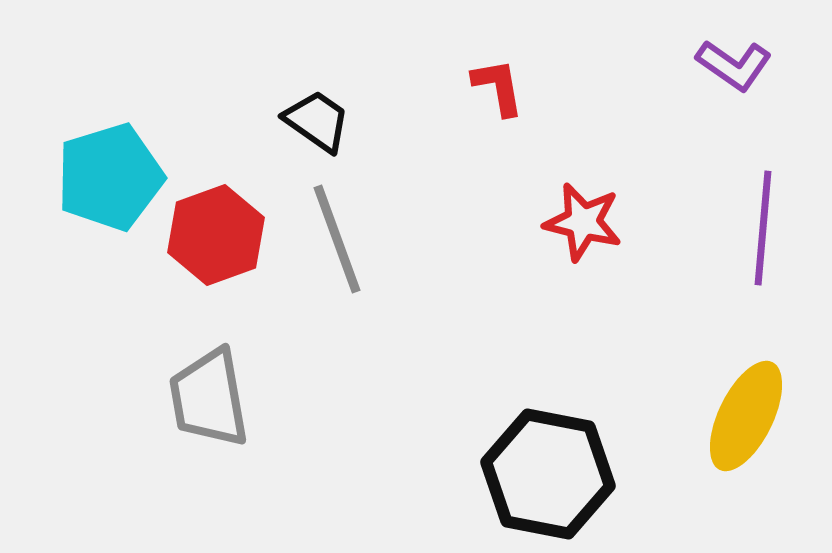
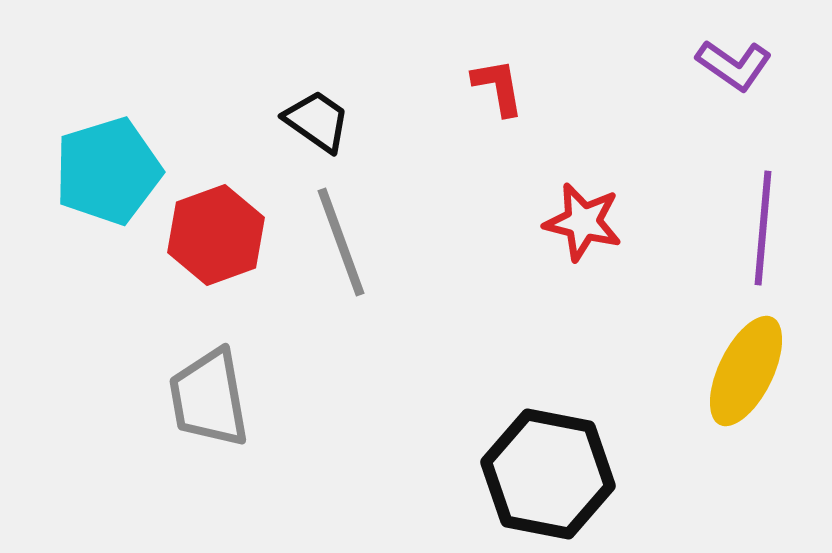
cyan pentagon: moved 2 px left, 6 px up
gray line: moved 4 px right, 3 px down
yellow ellipse: moved 45 px up
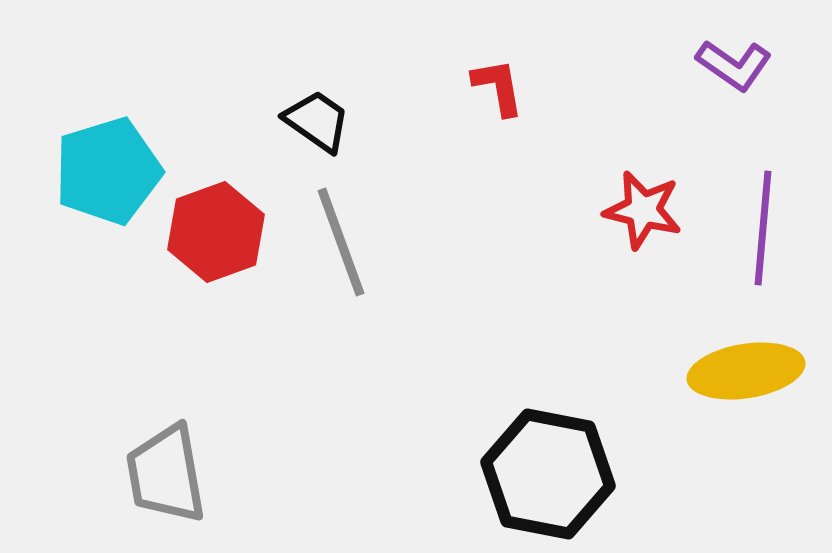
red star: moved 60 px right, 12 px up
red hexagon: moved 3 px up
yellow ellipse: rotated 55 degrees clockwise
gray trapezoid: moved 43 px left, 76 px down
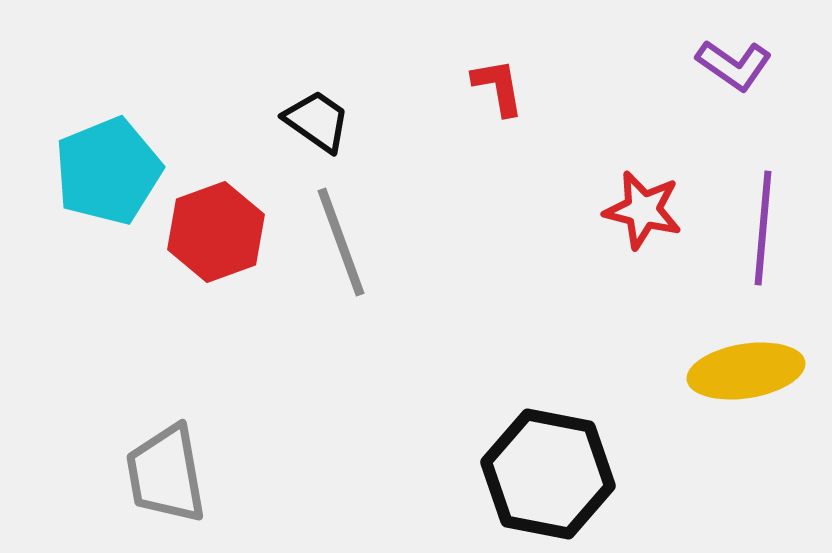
cyan pentagon: rotated 5 degrees counterclockwise
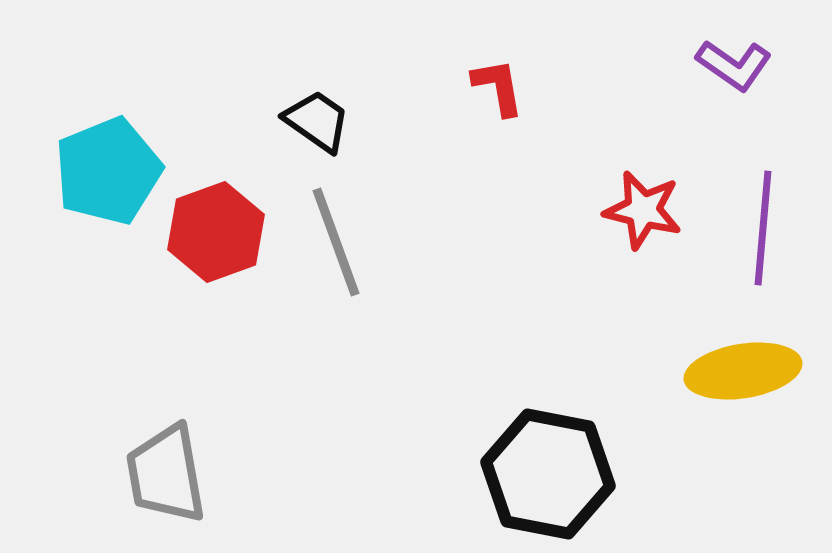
gray line: moved 5 px left
yellow ellipse: moved 3 px left
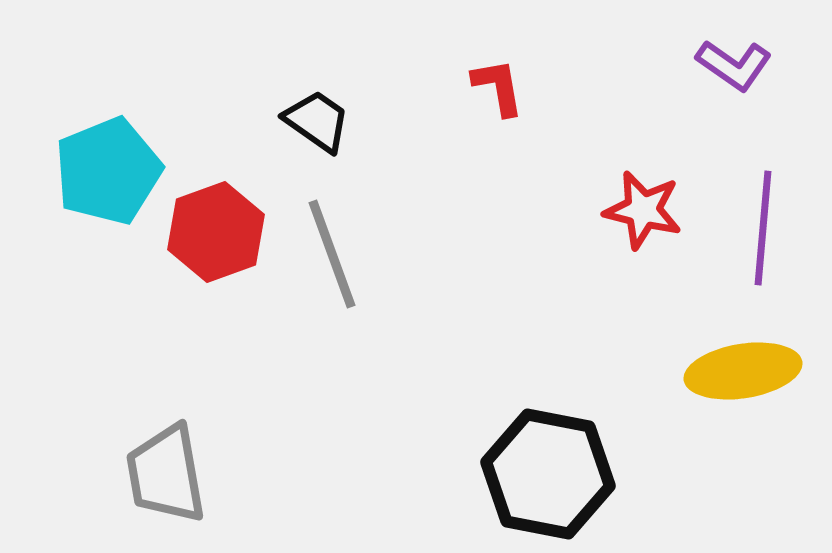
gray line: moved 4 px left, 12 px down
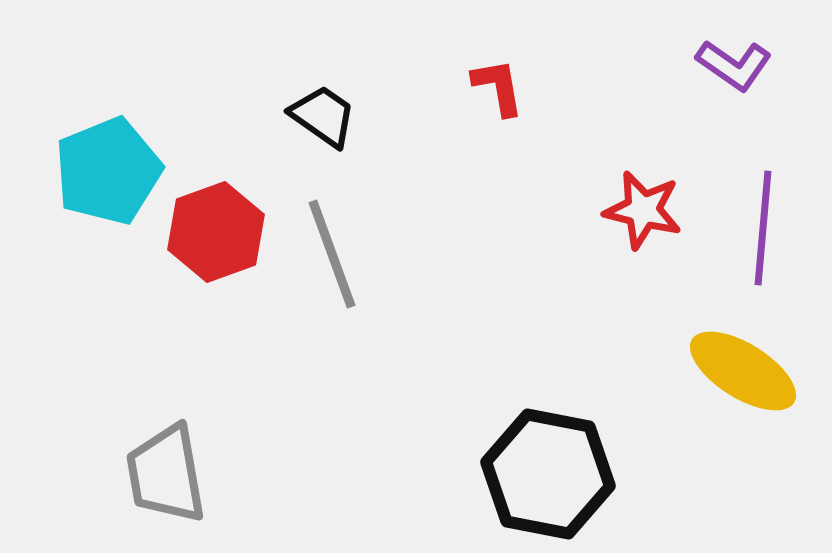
black trapezoid: moved 6 px right, 5 px up
yellow ellipse: rotated 41 degrees clockwise
